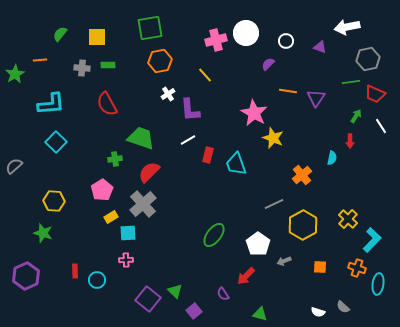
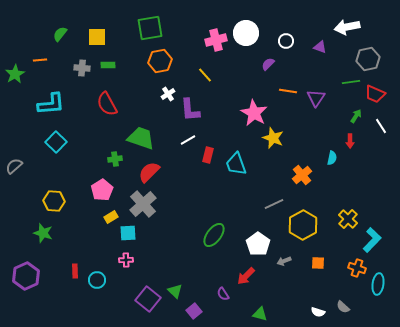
orange square at (320, 267): moved 2 px left, 4 px up
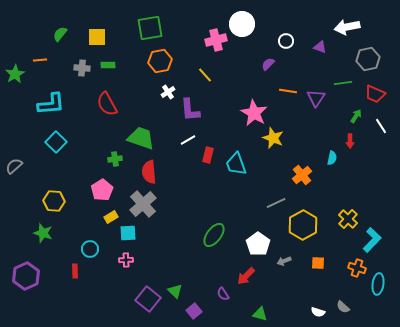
white circle at (246, 33): moved 4 px left, 9 px up
green line at (351, 82): moved 8 px left, 1 px down
white cross at (168, 94): moved 2 px up
red semicircle at (149, 172): rotated 50 degrees counterclockwise
gray line at (274, 204): moved 2 px right, 1 px up
cyan circle at (97, 280): moved 7 px left, 31 px up
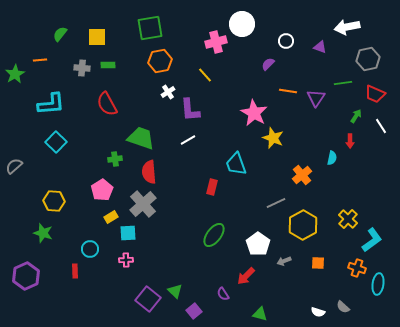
pink cross at (216, 40): moved 2 px down
red rectangle at (208, 155): moved 4 px right, 32 px down
cyan L-shape at (372, 240): rotated 10 degrees clockwise
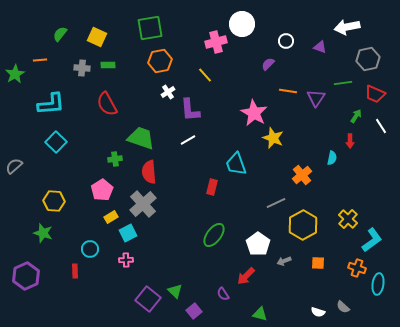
yellow square at (97, 37): rotated 24 degrees clockwise
cyan square at (128, 233): rotated 24 degrees counterclockwise
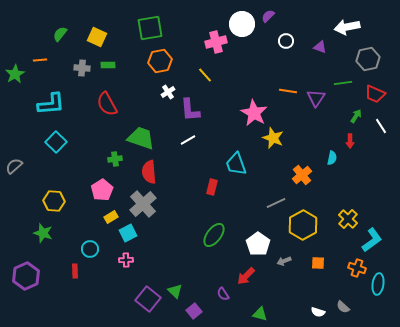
purple semicircle at (268, 64): moved 48 px up
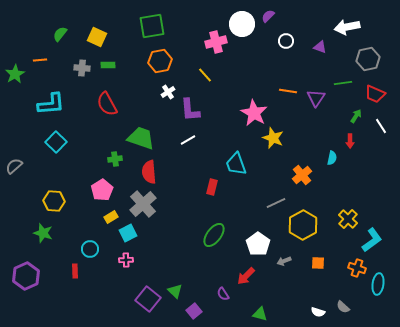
green square at (150, 28): moved 2 px right, 2 px up
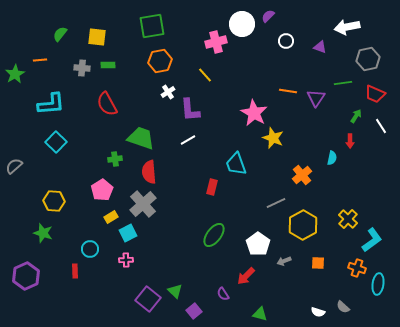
yellow square at (97, 37): rotated 18 degrees counterclockwise
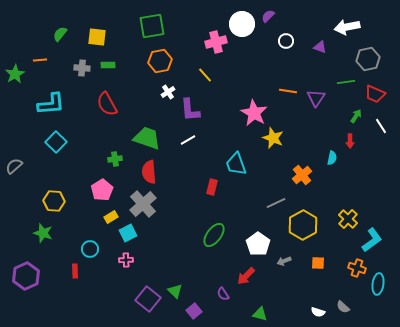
green line at (343, 83): moved 3 px right, 1 px up
green trapezoid at (141, 138): moved 6 px right
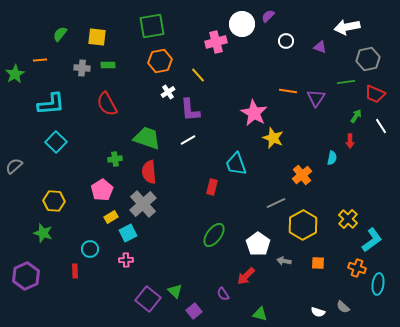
yellow line at (205, 75): moved 7 px left
gray arrow at (284, 261): rotated 32 degrees clockwise
